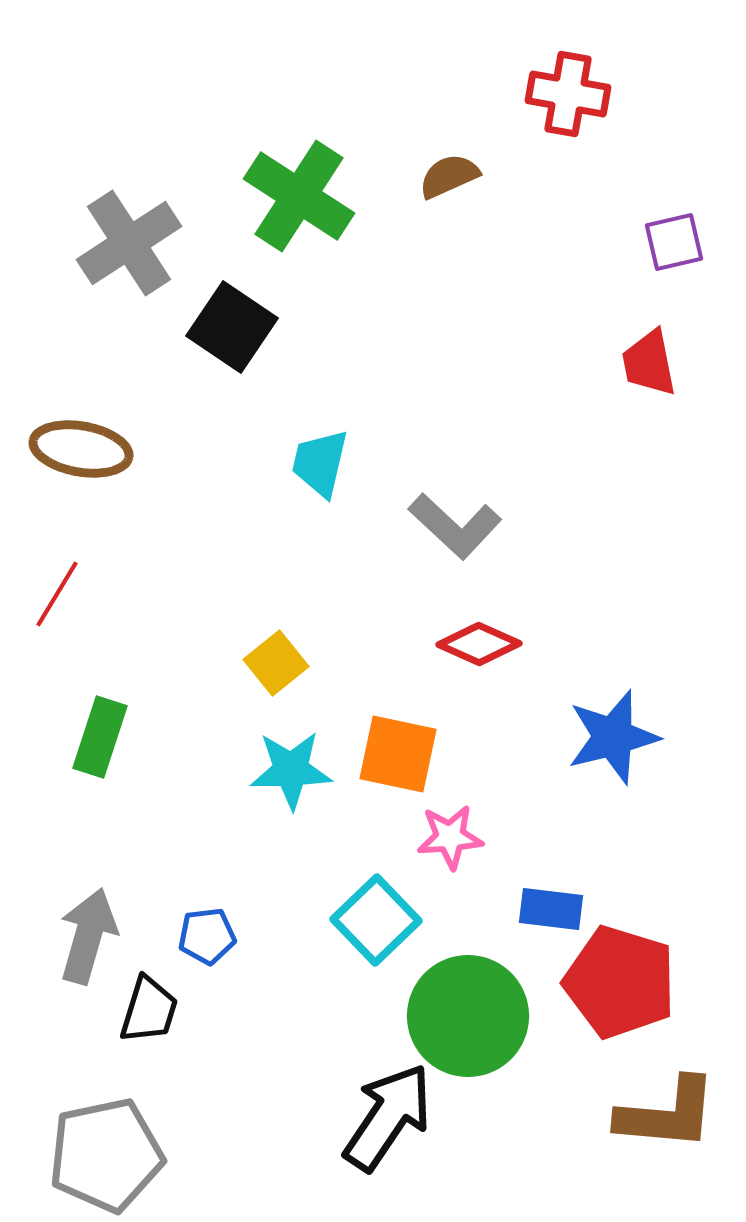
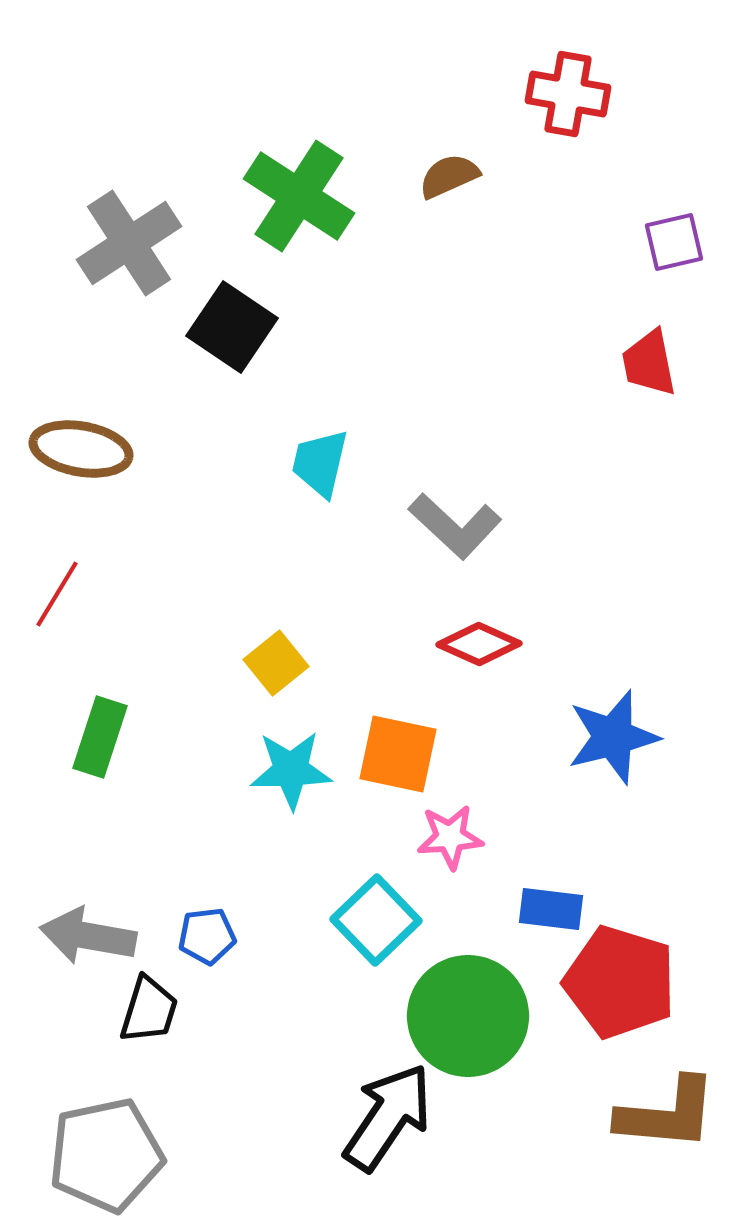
gray arrow: rotated 96 degrees counterclockwise
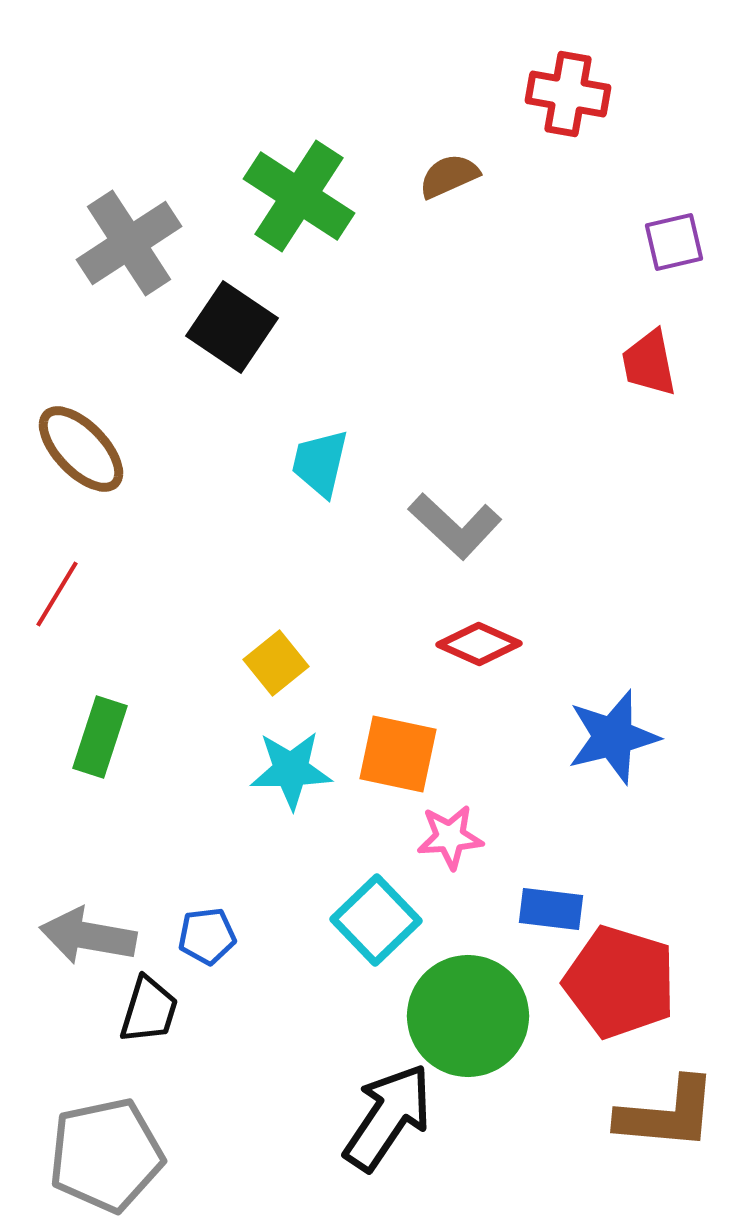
brown ellipse: rotated 36 degrees clockwise
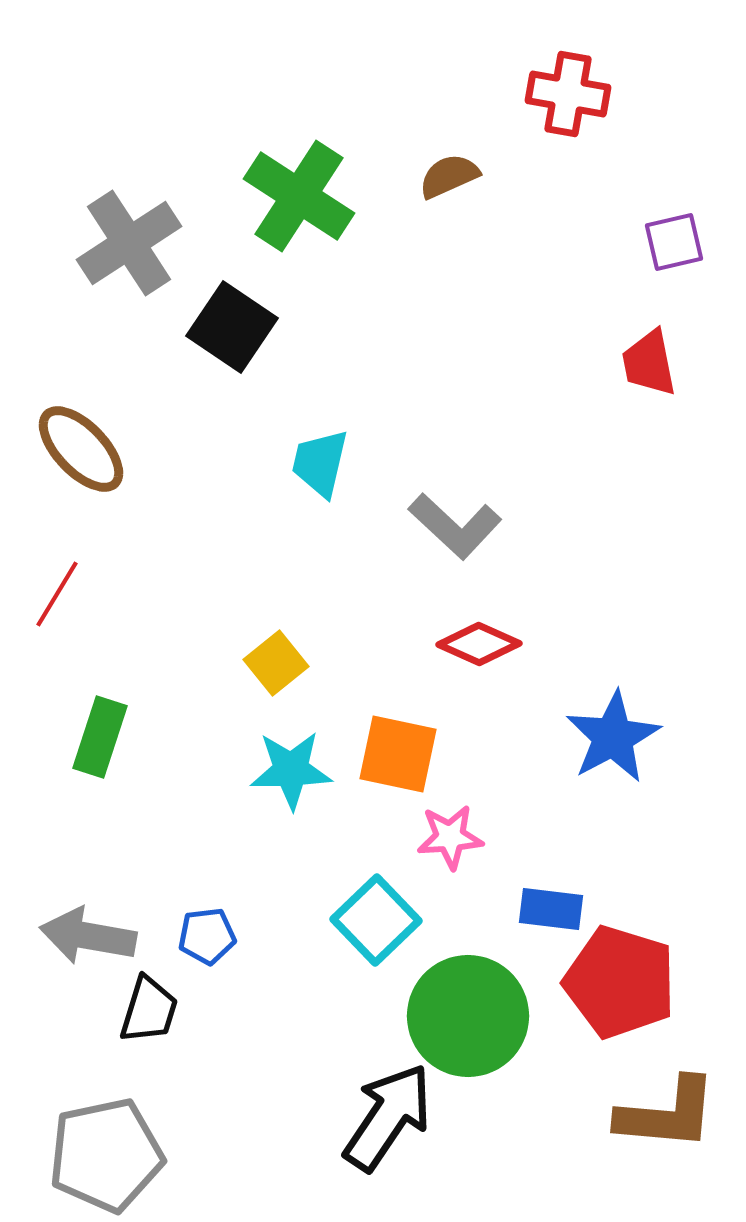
blue star: rotated 14 degrees counterclockwise
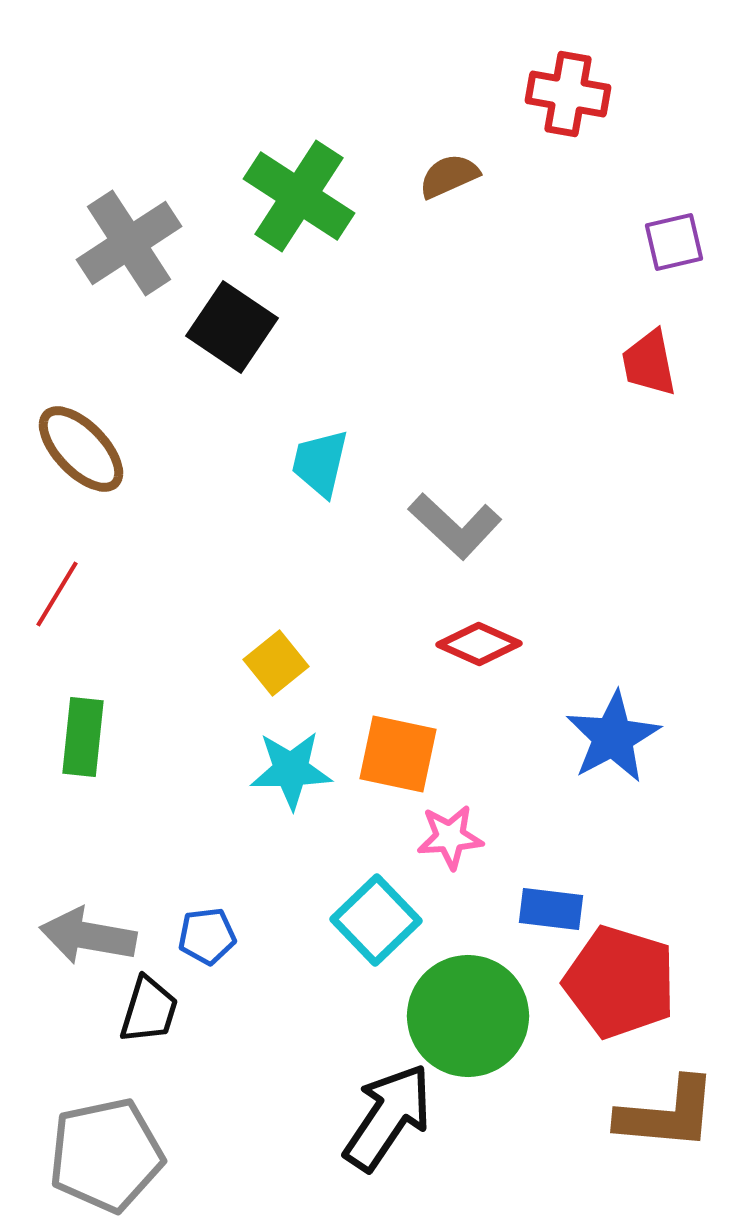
green rectangle: moved 17 px left; rotated 12 degrees counterclockwise
